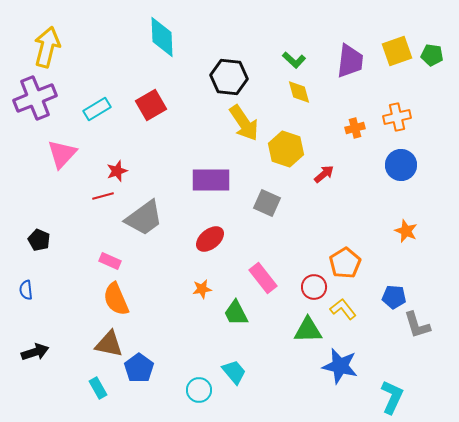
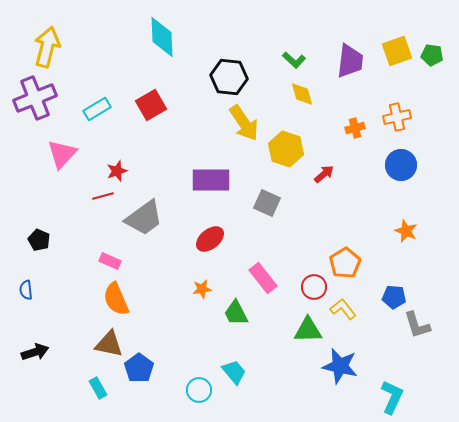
yellow diamond at (299, 92): moved 3 px right, 2 px down
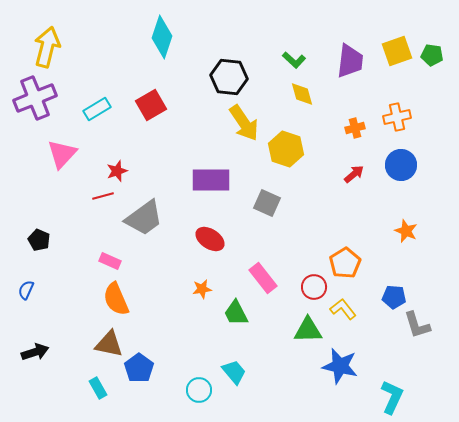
cyan diamond at (162, 37): rotated 21 degrees clockwise
red arrow at (324, 174): moved 30 px right
red ellipse at (210, 239): rotated 72 degrees clockwise
blue semicircle at (26, 290): rotated 30 degrees clockwise
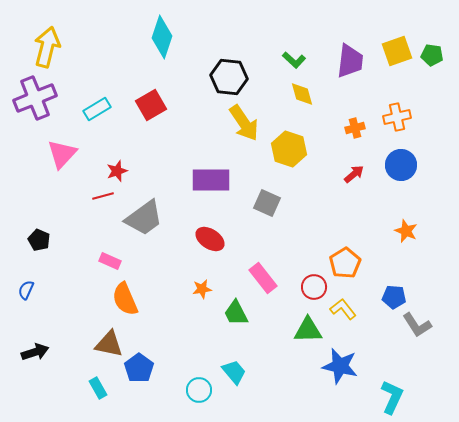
yellow hexagon at (286, 149): moved 3 px right
orange semicircle at (116, 299): moved 9 px right
gray L-shape at (417, 325): rotated 16 degrees counterclockwise
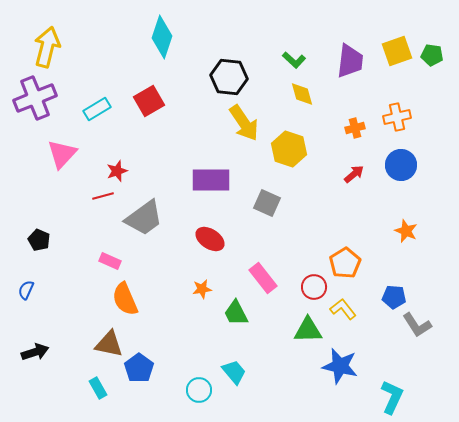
red square at (151, 105): moved 2 px left, 4 px up
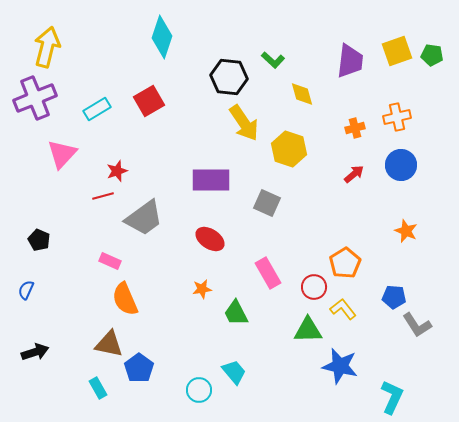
green L-shape at (294, 60): moved 21 px left
pink rectangle at (263, 278): moved 5 px right, 5 px up; rotated 8 degrees clockwise
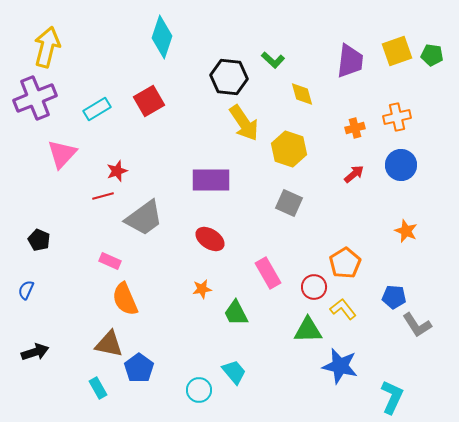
gray square at (267, 203): moved 22 px right
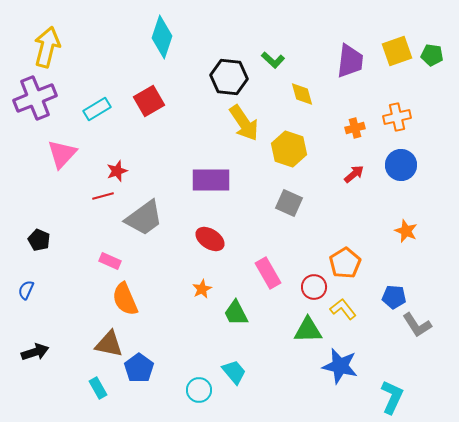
orange star at (202, 289): rotated 18 degrees counterclockwise
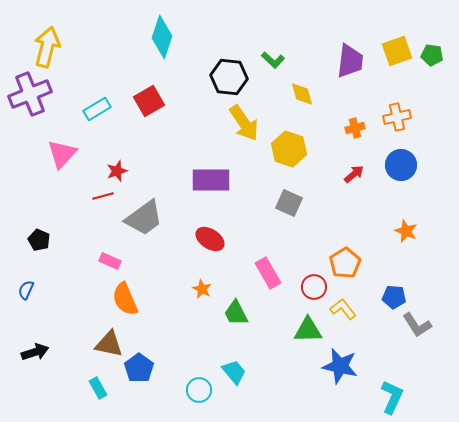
purple cross at (35, 98): moved 5 px left, 4 px up
orange star at (202, 289): rotated 18 degrees counterclockwise
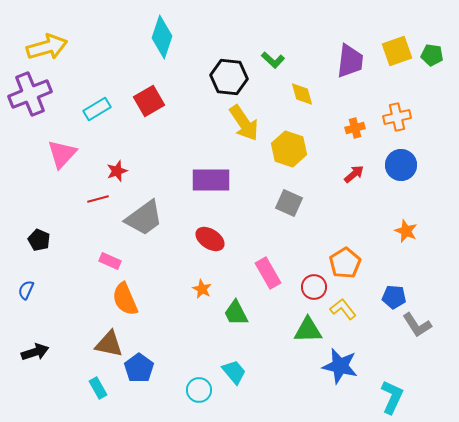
yellow arrow at (47, 47): rotated 60 degrees clockwise
red line at (103, 196): moved 5 px left, 3 px down
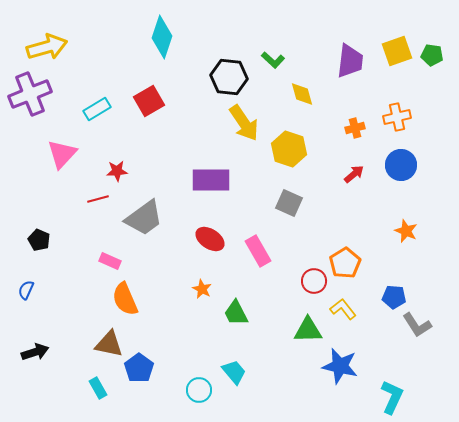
red star at (117, 171): rotated 15 degrees clockwise
pink rectangle at (268, 273): moved 10 px left, 22 px up
red circle at (314, 287): moved 6 px up
